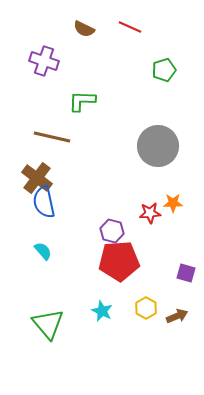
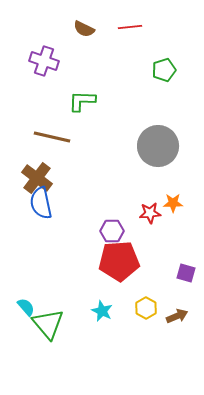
red line: rotated 30 degrees counterclockwise
blue semicircle: moved 3 px left, 1 px down
purple hexagon: rotated 15 degrees counterclockwise
cyan semicircle: moved 17 px left, 56 px down
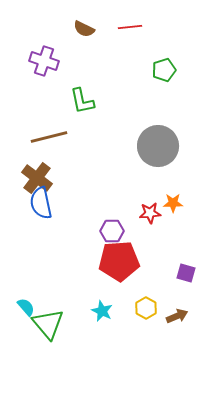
green L-shape: rotated 104 degrees counterclockwise
brown line: moved 3 px left; rotated 27 degrees counterclockwise
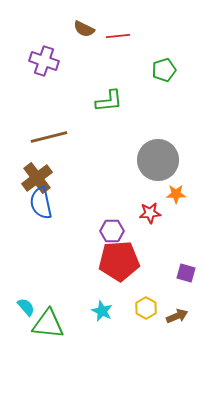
red line: moved 12 px left, 9 px down
green L-shape: moved 27 px right; rotated 84 degrees counterclockwise
gray circle: moved 14 px down
brown cross: rotated 16 degrees clockwise
orange star: moved 3 px right, 9 px up
green triangle: rotated 44 degrees counterclockwise
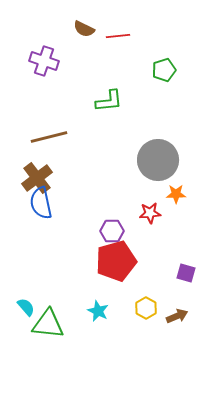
red pentagon: moved 3 px left; rotated 12 degrees counterclockwise
cyan star: moved 4 px left
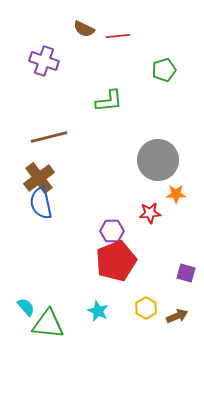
brown cross: moved 2 px right
red pentagon: rotated 6 degrees counterclockwise
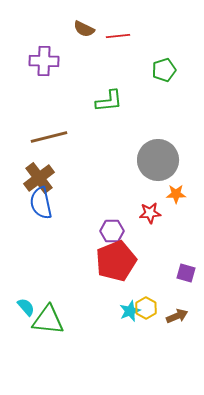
purple cross: rotated 16 degrees counterclockwise
cyan star: moved 32 px right; rotated 25 degrees clockwise
green triangle: moved 4 px up
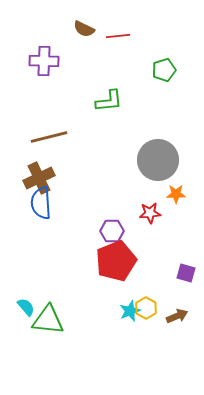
brown cross: rotated 12 degrees clockwise
blue semicircle: rotated 8 degrees clockwise
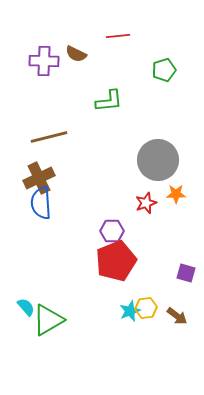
brown semicircle: moved 8 px left, 25 px down
red star: moved 4 px left, 10 px up; rotated 15 degrees counterclockwise
yellow hexagon: rotated 25 degrees clockwise
brown arrow: rotated 60 degrees clockwise
green triangle: rotated 36 degrees counterclockwise
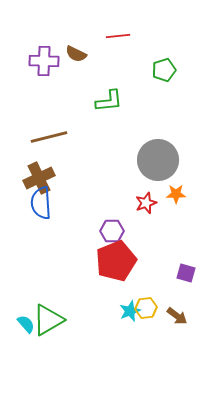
cyan semicircle: moved 17 px down
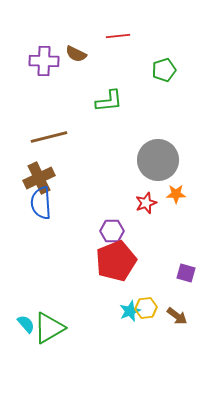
green triangle: moved 1 px right, 8 px down
